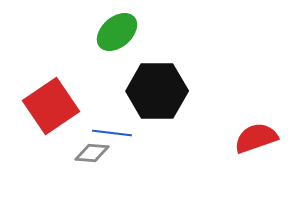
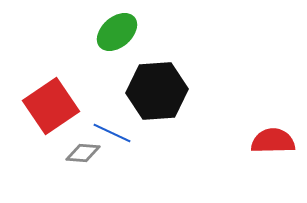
black hexagon: rotated 4 degrees counterclockwise
blue line: rotated 18 degrees clockwise
red semicircle: moved 17 px right, 3 px down; rotated 18 degrees clockwise
gray diamond: moved 9 px left
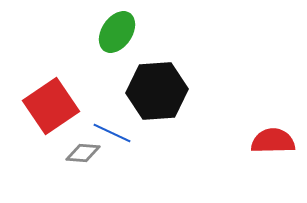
green ellipse: rotated 15 degrees counterclockwise
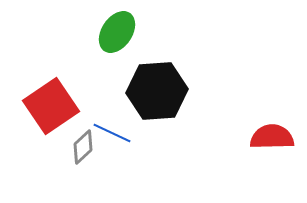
red semicircle: moved 1 px left, 4 px up
gray diamond: moved 6 px up; rotated 48 degrees counterclockwise
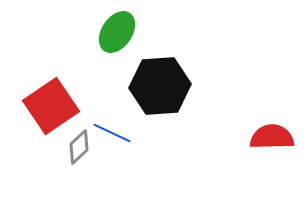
black hexagon: moved 3 px right, 5 px up
gray diamond: moved 4 px left
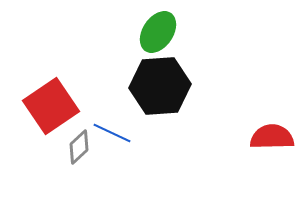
green ellipse: moved 41 px right
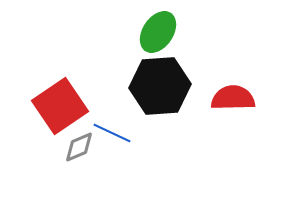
red square: moved 9 px right
red semicircle: moved 39 px left, 39 px up
gray diamond: rotated 20 degrees clockwise
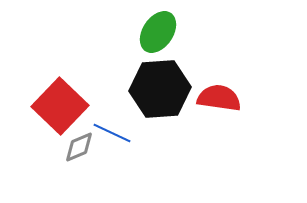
black hexagon: moved 3 px down
red semicircle: moved 14 px left; rotated 9 degrees clockwise
red square: rotated 12 degrees counterclockwise
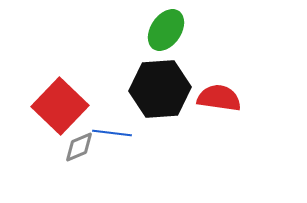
green ellipse: moved 8 px right, 2 px up
blue line: rotated 18 degrees counterclockwise
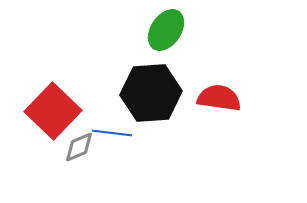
black hexagon: moved 9 px left, 4 px down
red square: moved 7 px left, 5 px down
